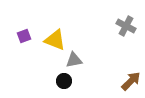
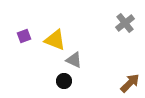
gray cross: moved 1 px left, 3 px up; rotated 24 degrees clockwise
gray triangle: rotated 36 degrees clockwise
brown arrow: moved 1 px left, 2 px down
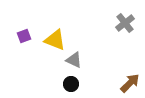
black circle: moved 7 px right, 3 px down
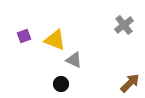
gray cross: moved 1 px left, 2 px down
black circle: moved 10 px left
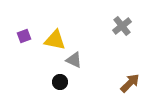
gray cross: moved 2 px left, 1 px down
yellow triangle: rotated 10 degrees counterclockwise
black circle: moved 1 px left, 2 px up
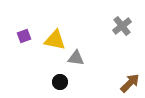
gray triangle: moved 2 px right, 2 px up; rotated 18 degrees counterclockwise
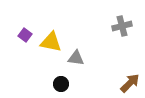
gray cross: rotated 24 degrees clockwise
purple square: moved 1 px right, 1 px up; rotated 32 degrees counterclockwise
yellow triangle: moved 4 px left, 2 px down
black circle: moved 1 px right, 2 px down
